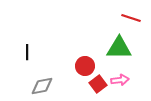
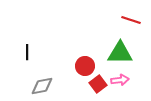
red line: moved 2 px down
green triangle: moved 1 px right, 5 px down
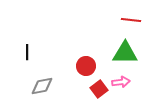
red line: rotated 12 degrees counterclockwise
green triangle: moved 5 px right
red circle: moved 1 px right
pink arrow: moved 1 px right, 2 px down
red square: moved 1 px right, 5 px down
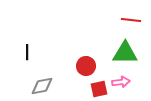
red square: rotated 24 degrees clockwise
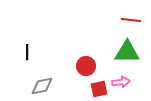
green triangle: moved 2 px right, 1 px up
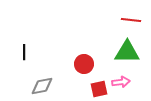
black line: moved 3 px left
red circle: moved 2 px left, 2 px up
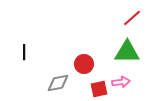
red line: moved 1 px right, 2 px up; rotated 48 degrees counterclockwise
gray diamond: moved 16 px right, 3 px up
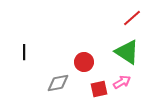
green triangle: rotated 32 degrees clockwise
red circle: moved 2 px up
pink arrow: moved 1 px right; rotated 24 degrees counterclockwise
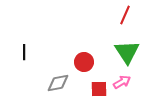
red line: moved 7 px left, 3 px up; rotated 24 degrees counterclockwise
green triangle: rotated 24 degrees clockwise
red square: rotated 12 degrees clockwise
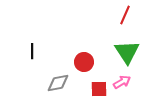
black line: moved 8 px right, 1 px up
